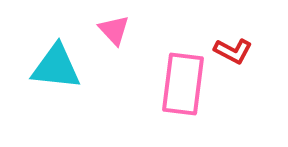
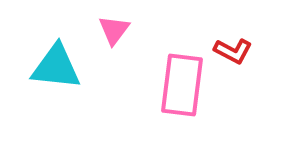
pink triangle: rotated 20 degrees clockwise
pink rectangle: moved 1 px left, 1 px down
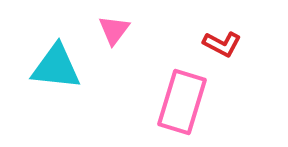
red L-shape: moved 11 px left, 7 px up
pink rectangle: moved 17 px down; rotated 10 degrees clockwise
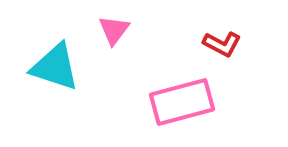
cyan triangle: moved 1 px left; rotated 12 degrees clockwise
pink rectangle: rotated 58 degrees clockwise
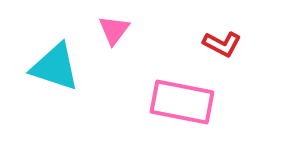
pink rectangle: rotated 26 degrees clockwise
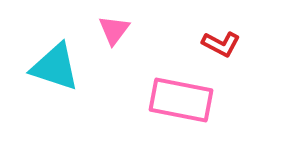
red L-shape: moved 1 px left
pink rectangle: moved 1 px left, 2 px up
